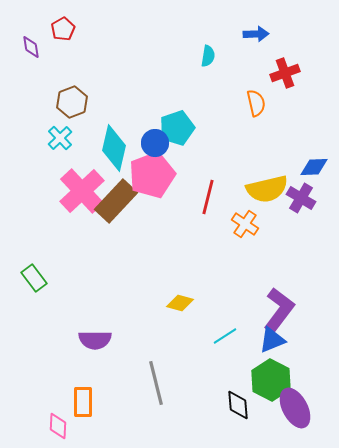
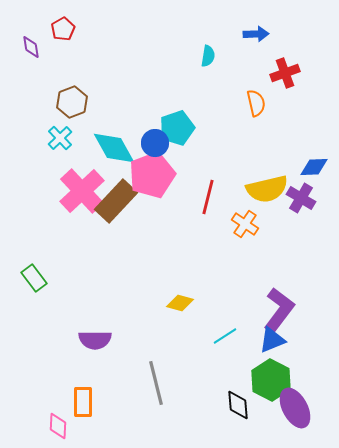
cyan diamond: rotated 42 degrees counterclockwise
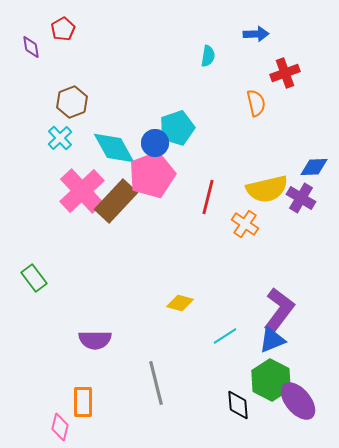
purple ellipse: moved 3 px right, 7 px up; rotated 12 degrees counterclockwise
pink diamond: moved 2 px right, 1 px down; rotated 12 degrees clockwise
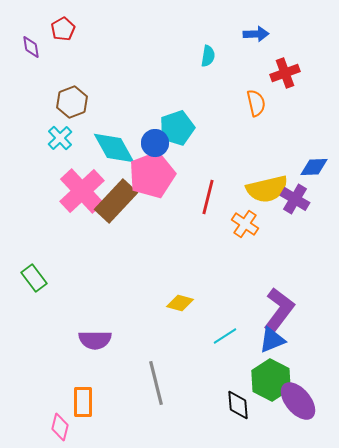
purple cross: moved 6 px left, 1 px down
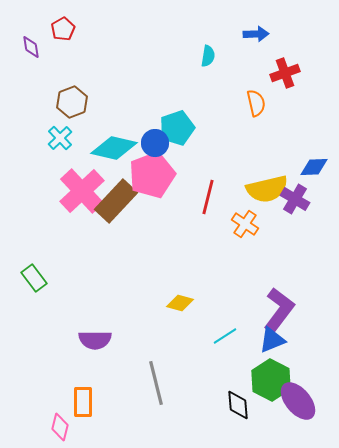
cyan diamond: rotated 48 degrees counterclockwise
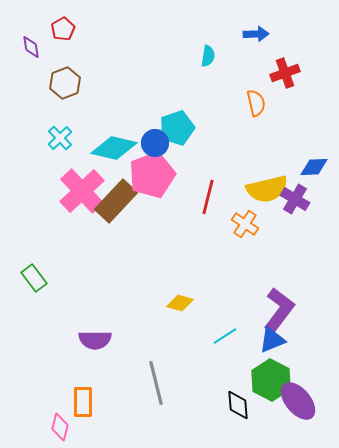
brown hexagon: moved 7 px left, 19 px up
